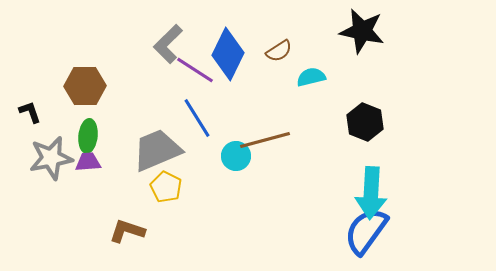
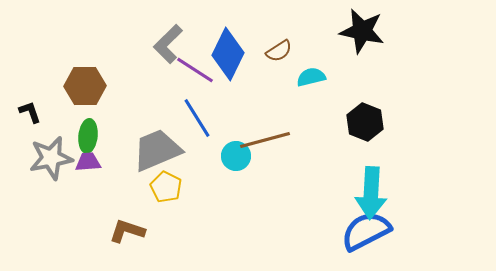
blue semicircle: rotated 27 degrees clockwise
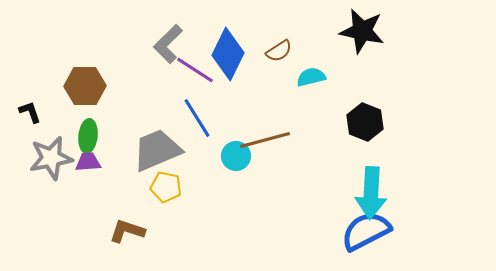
yellow pentagon: rotated 16 degrees counterclockwise
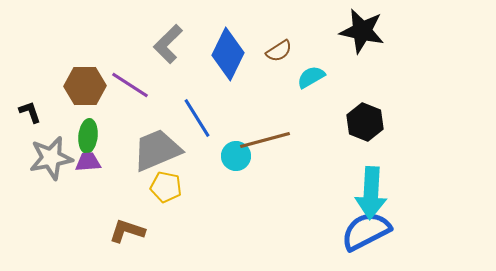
purple line: moved 65 px left, 15 px down
cyan semicircle: rotated 16 degrees counterclockwise
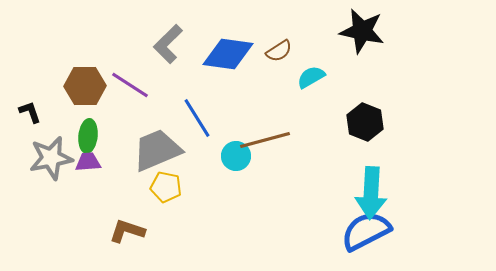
blue diamond: rotated 72 degrees clockwise
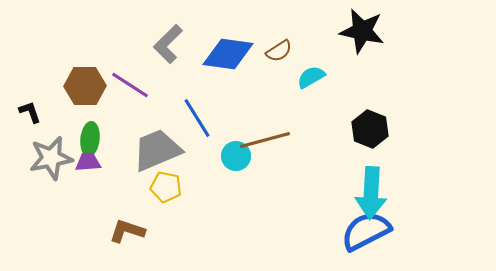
black hexagon: moved 5 px right, 7 px down
green ellipse: moved 2 px right, 3 px down
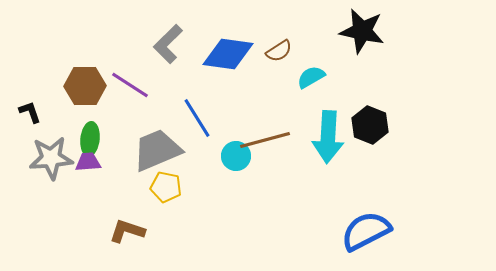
black hexagon: moved 4 px up
gray star: rotated 6 degrees clockwise
cyan arrow: moved 43 px left, 56 px up
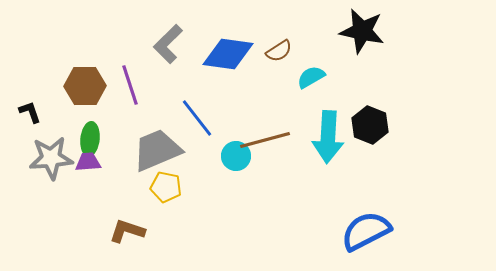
purple line: rotated 39 degrees clockwise
blue line: rotated 6 degrees counterclockwise
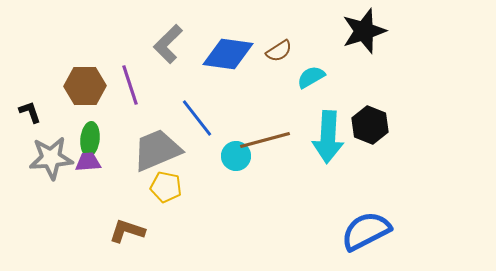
black star: moved 2 px right; rotated 30 degrees counterclockwise
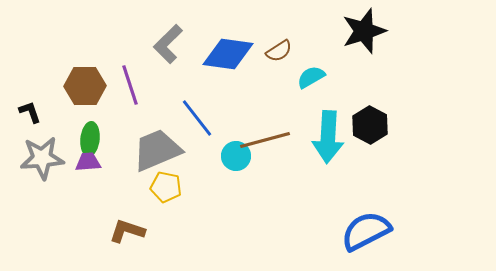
black hexagon: rotated 6 degrees clockwise
gray star: moved 9 px left
